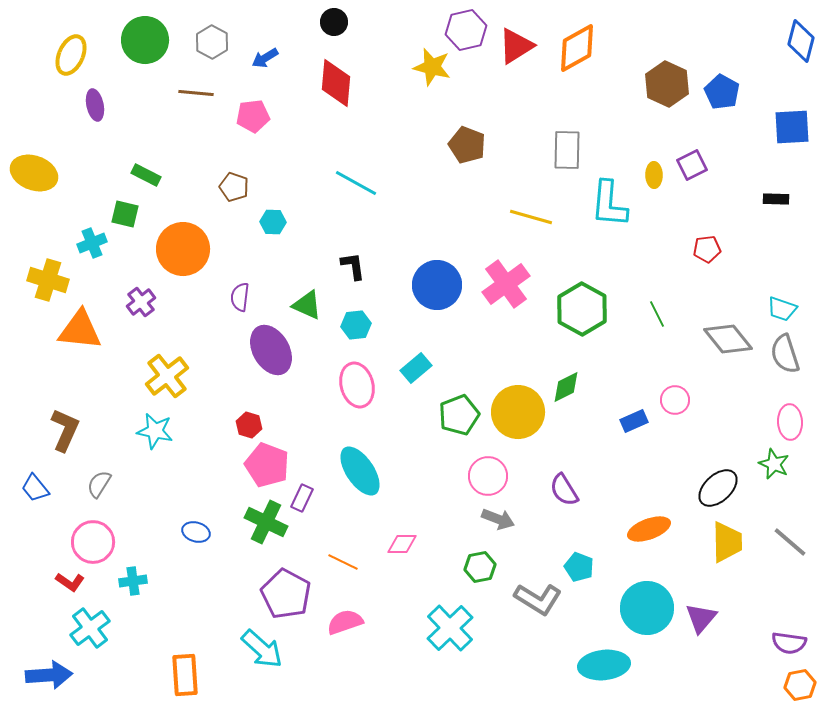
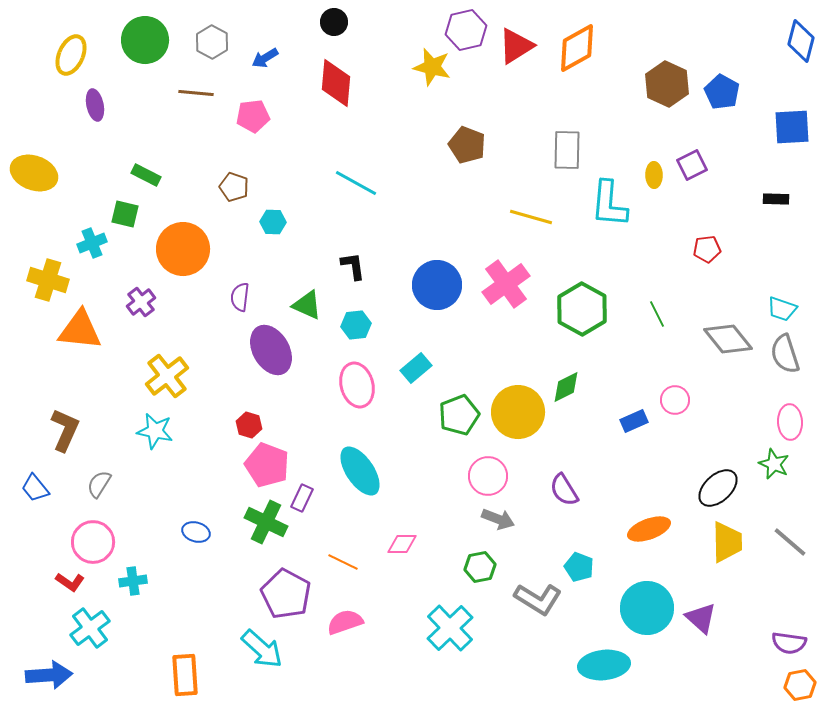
purple triangle at (701, 618): rotated 28 degrees counterclockwise
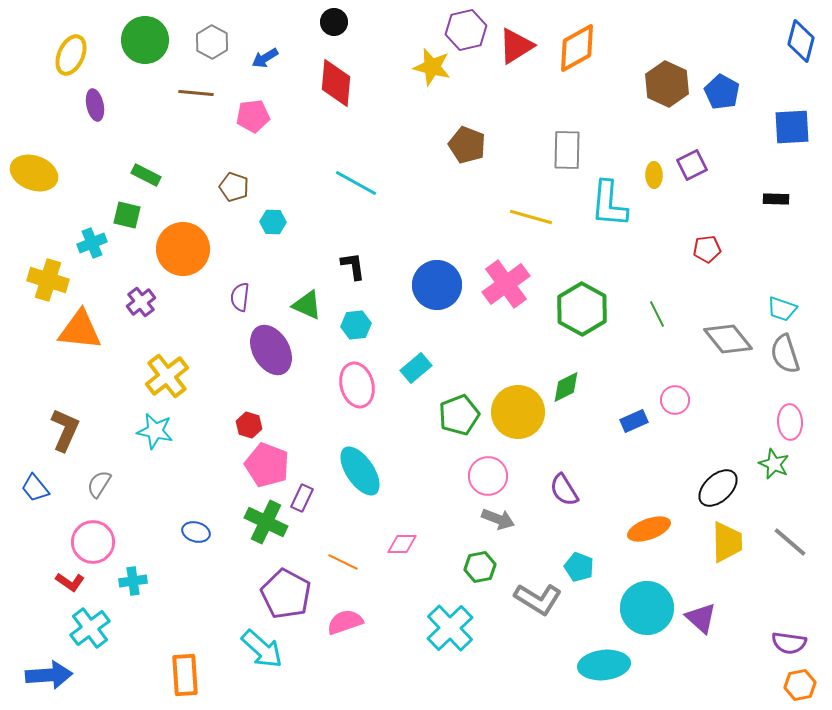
green square at (125, 214): moved 2 px right, 1 px down
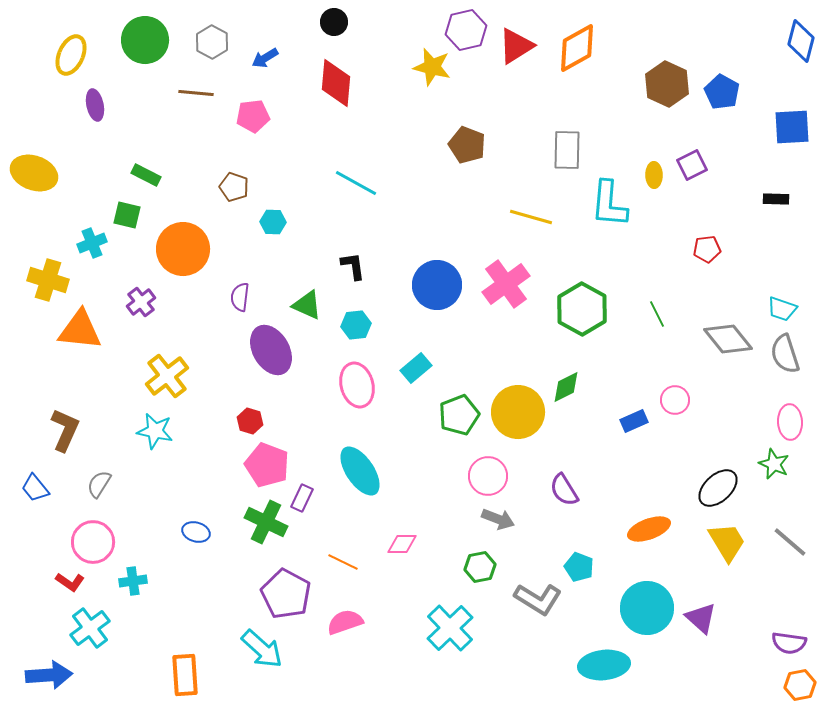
red hexagon at (249, 425): moved 1 px right, 4 px up
yellow trapezoid at (727, 542): rotated 30 degrees counterclockwise
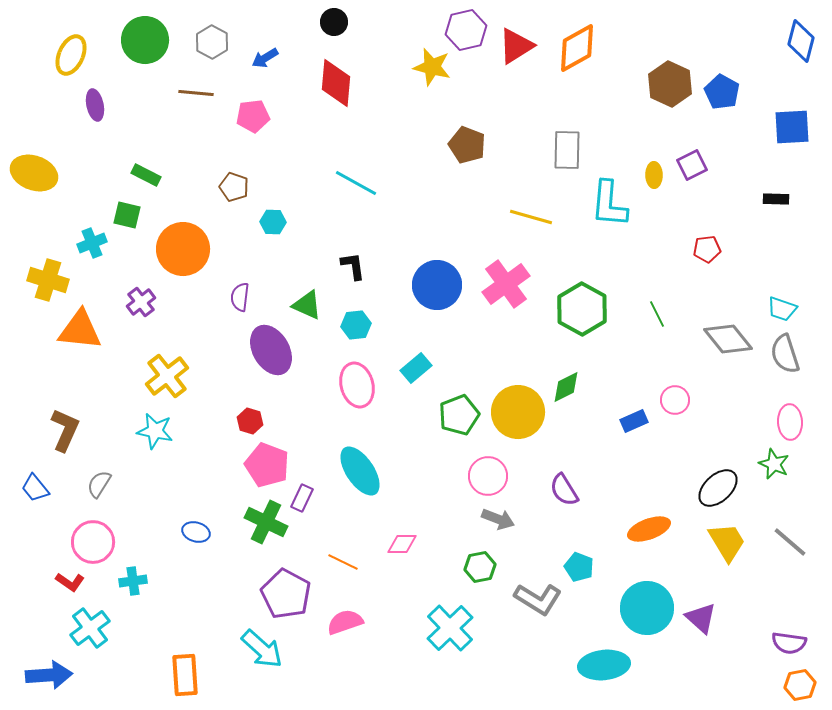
brown hexagon at (667, 84): moved 3 px right
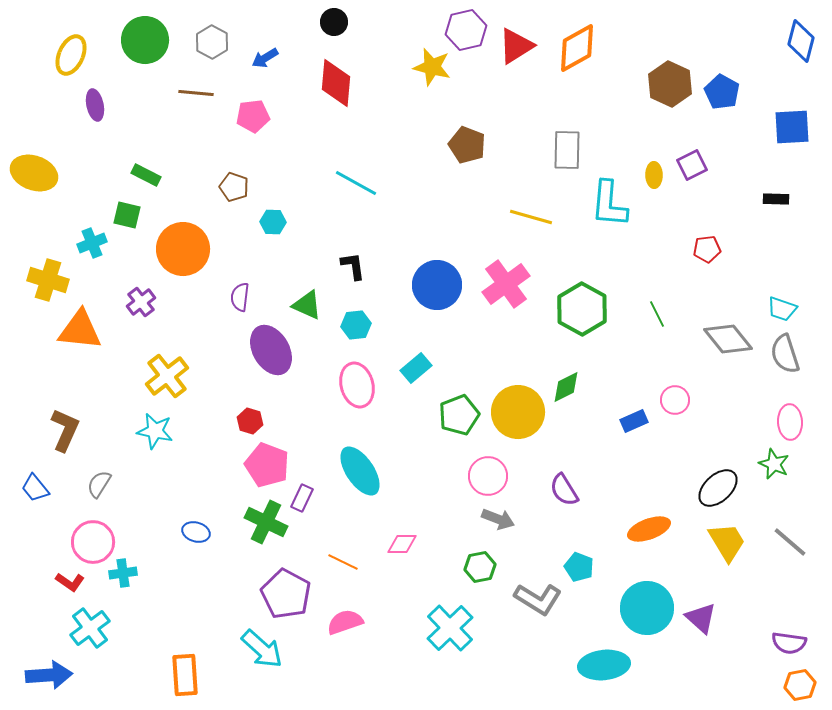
cyan cross at (133, 581): moved 10 px left, 8 px up
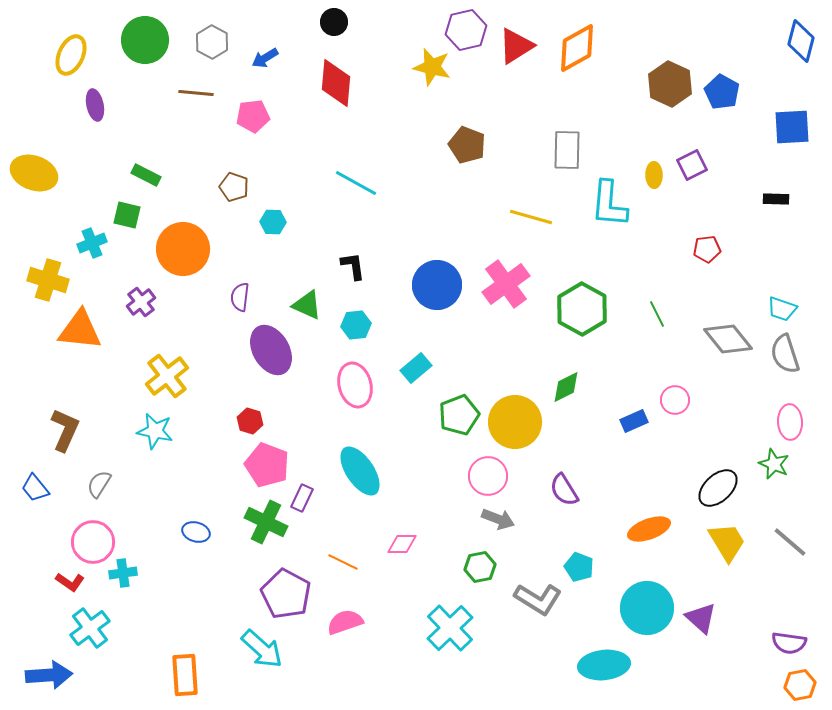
pink ellipse at (357, 385): moved 2 px left
yellow circle at (518, 412): moved 3 px left, 10 px down
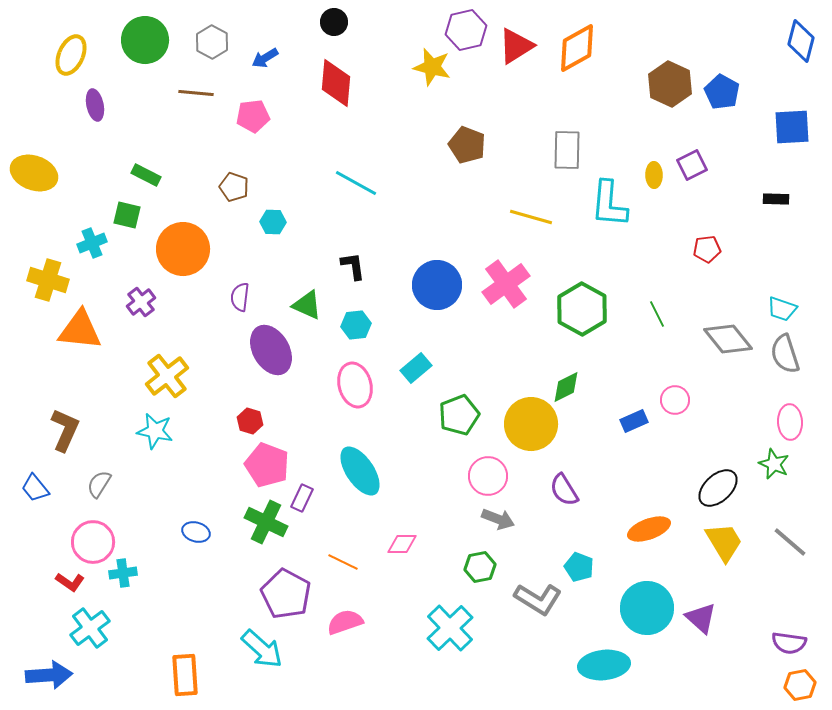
yellow circle at (515, 422): moved 16 px right, 2 px down
yellow trapezoid at (727, 542): moved 3 px left
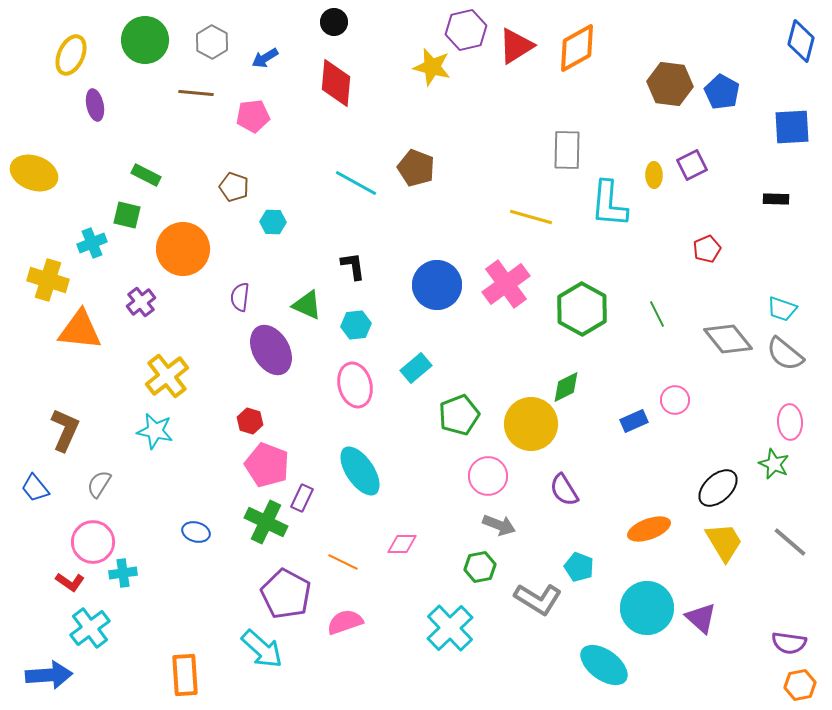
brown hexagon at (670, 84): rotated 18 degrees counterclockwise
brown pentagon at (467, 145): moved 51 px left, 23 px down
red pentagon at (707, 249): rotated 16 degrees counterclockwise
gray semicircle at (785, 354): rotated 33 degrees counterclockwise
gray arrow at (498, 519): moved 1 px right, 6 px down
cyan ellipse at (604, 665): rotated 42 degrees clockwise
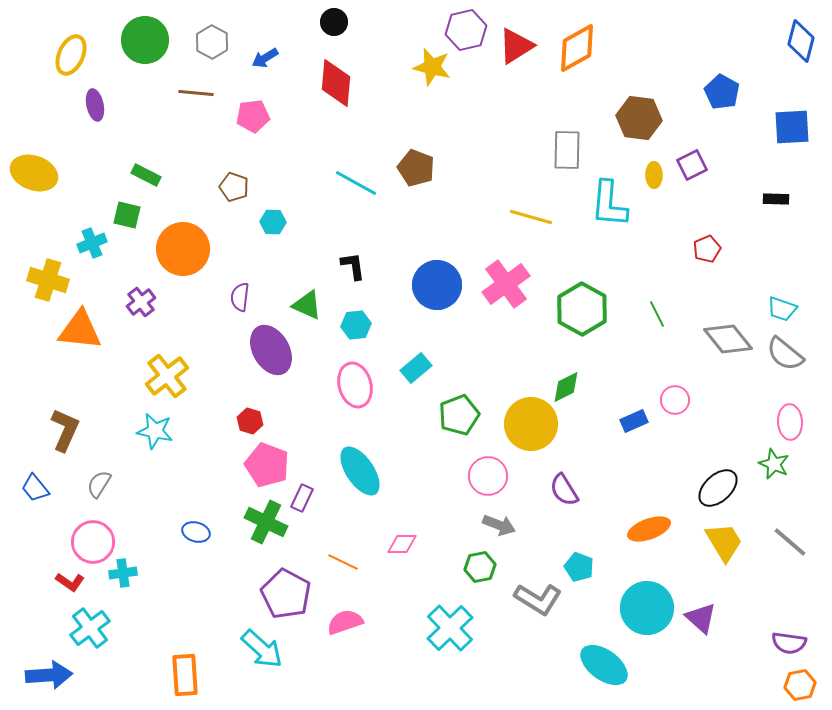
brown hexagon at (670, 84): moved 31 px left, 34 px down
